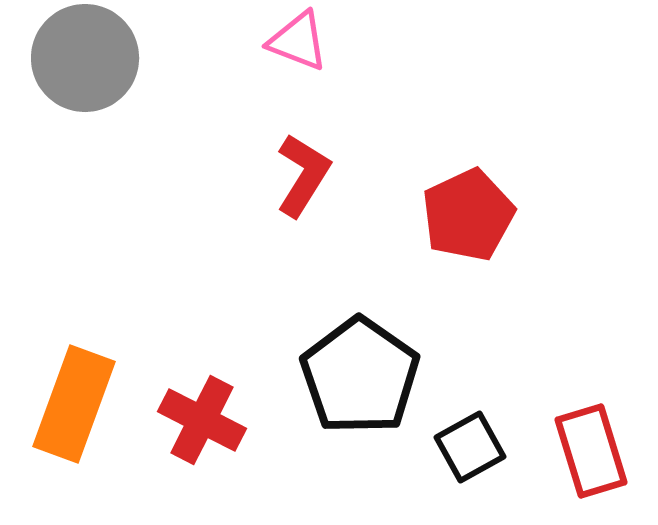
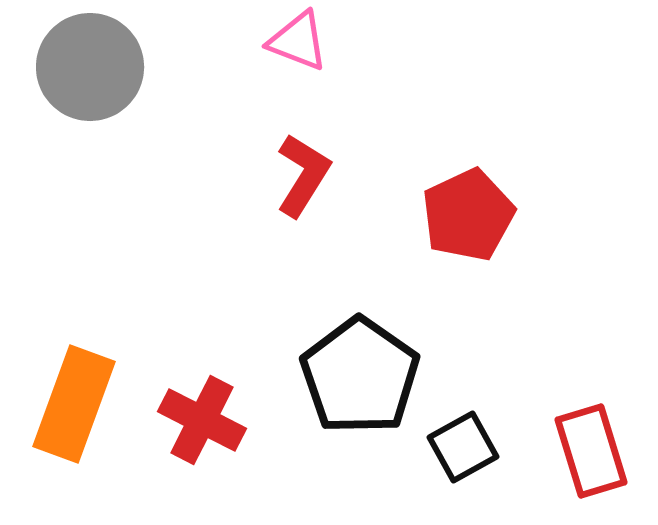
gray circle: moved 5 px right, 9 px down
black square: moved 7 px left
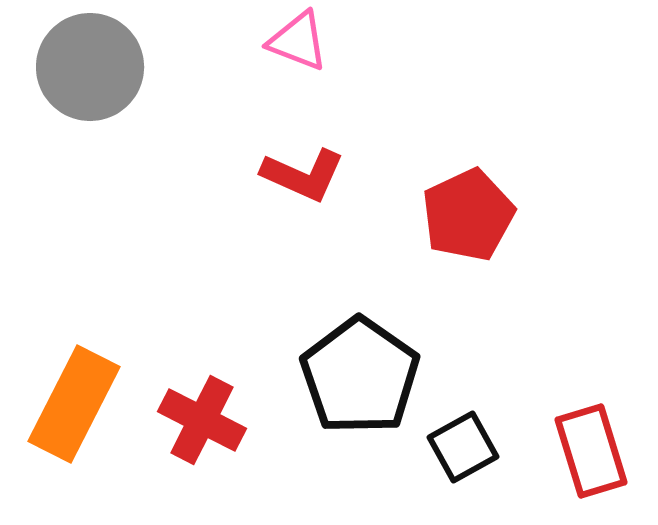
red L-shape: rotated 82 degrees clockwise
orange rectangle: rotated 7 degrees clockwise
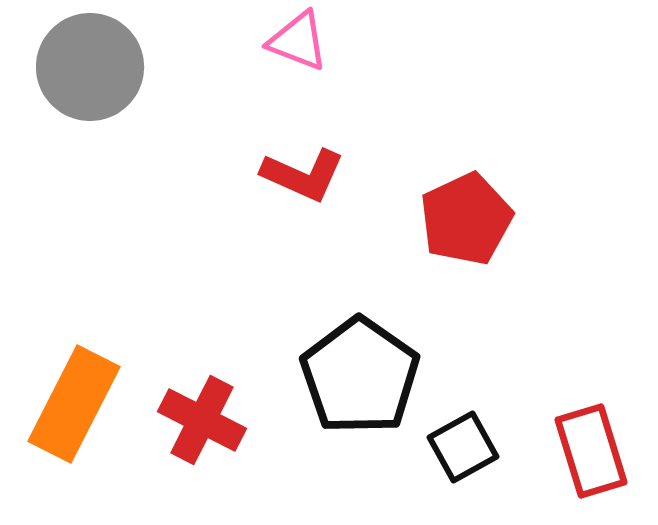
red pentagon: moved 2 px left, 4 px down
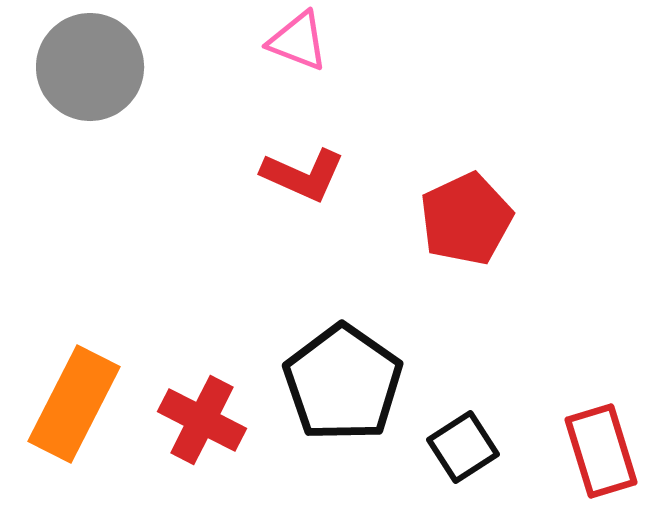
black pentagon: moved 17 px left, 7 px down
black square: rotated 4 degrees counterclockwise
red rectangle: moved 10 px right
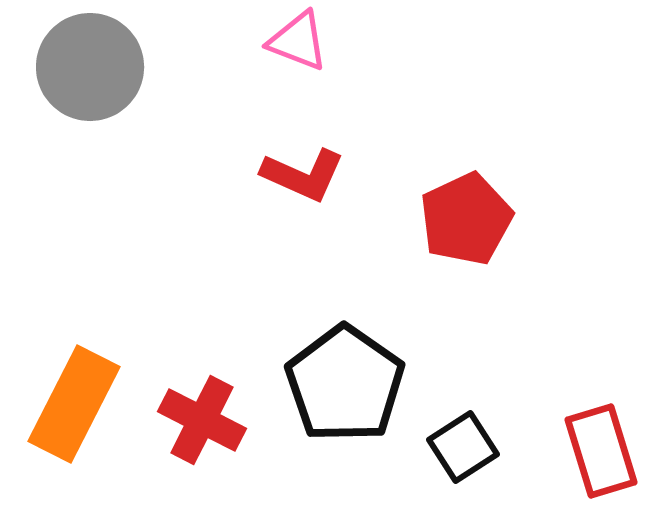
black pentagon: moved 2 px right, 1 px down
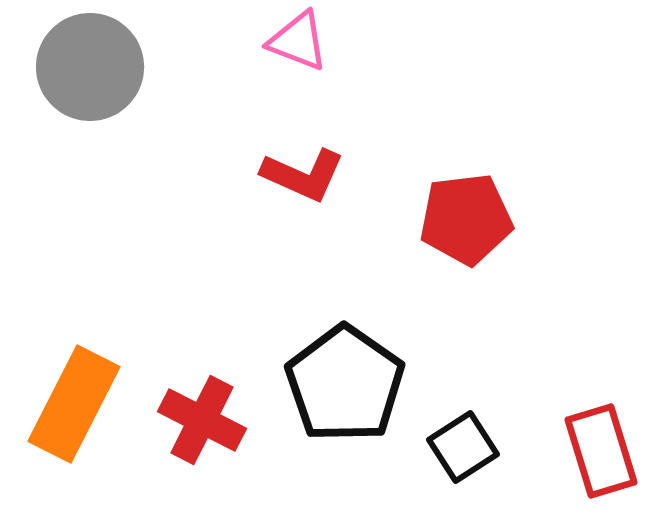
red pentagon: rotated 18 degrees clockwise
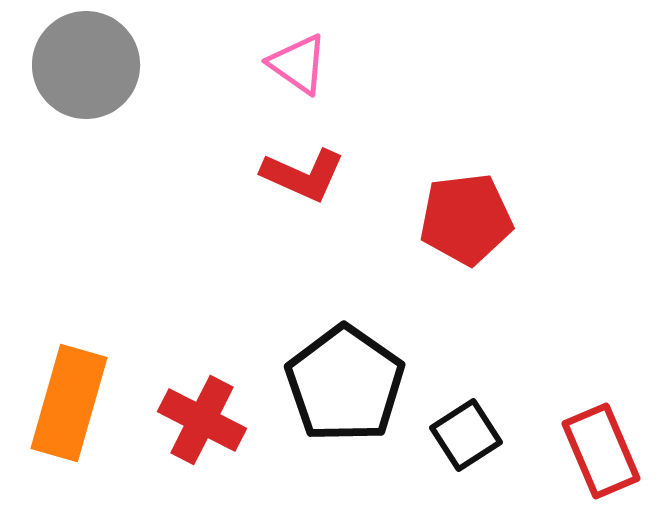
pink triangle: moved 23 px down; rotated 14 degrees clockwise
gray circle: moved 4 px left, 2 px up
orange rectangle: moved 5 px left, 1 px up; rotated 11 degrees counterclockwise
black square: moved 3 px right, 12 px up
red rectangle: rotated 6 degrees counterclockwise
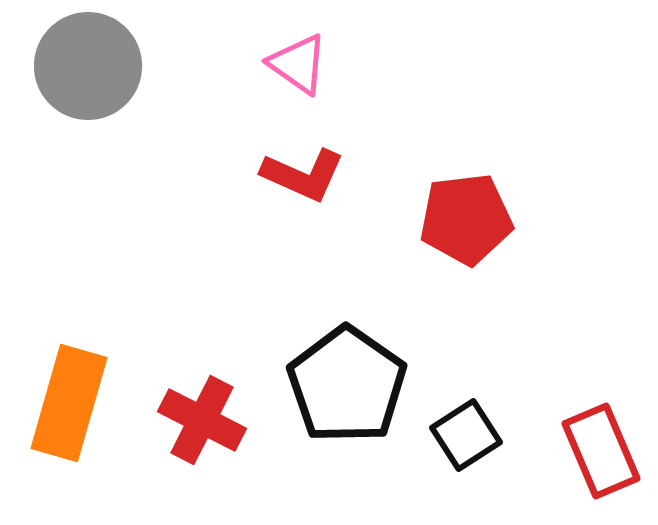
gray circle: moved 2 px right, 1 px down
black pentagon: moved 2 px right, 1 px down
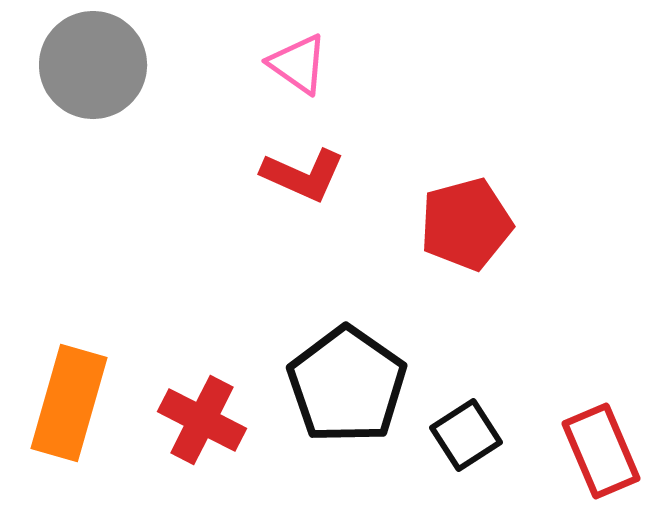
gray circle: moved 5 px right, 1 px up
red pentagon: moved 5 px down; rotated 8 degrees counterclockwise
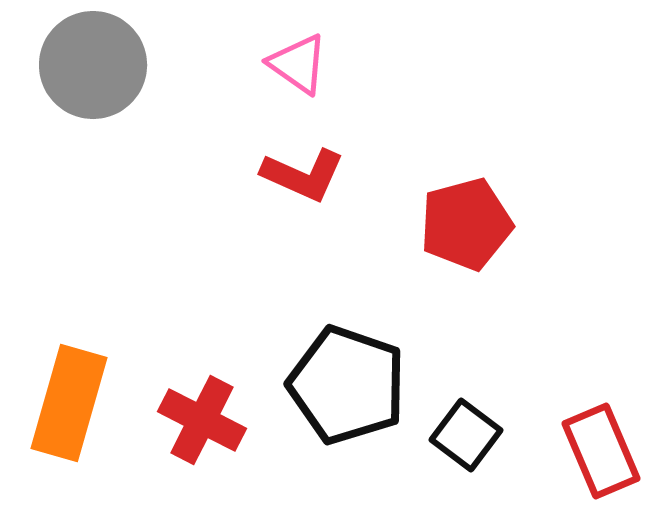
black pentagon: rotated 16 degrees counterclockwise
black square: rotated 20 degrees counterclockwise
